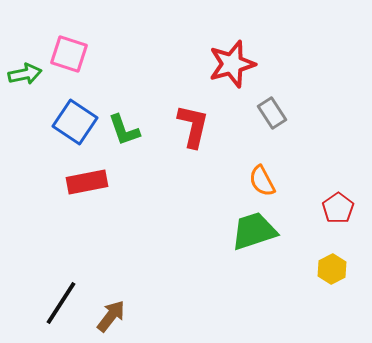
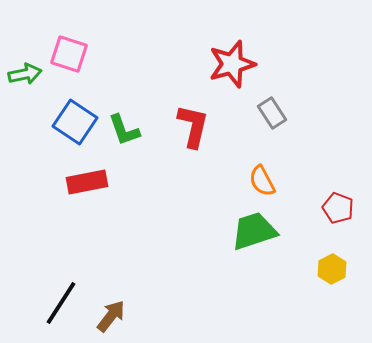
red pentagon: rotated 16 degrees counterclockwise
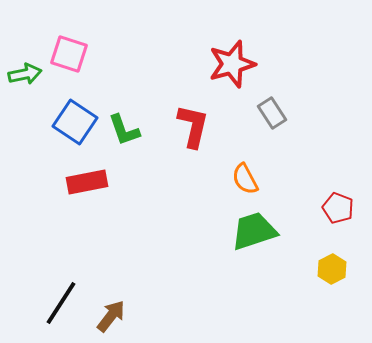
orange semicircle: moved 17 px left, 2 px up
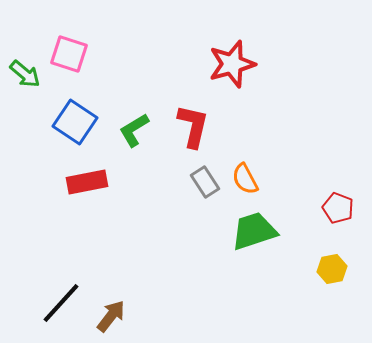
green arrow: rotated 52 degrees clockwise
gray rectangle: moved 67 px left, 69 px down
green L-shape: moved 10 px right; rotated 78 degrees clockwise
yellow hexagon: rotated 16 degrees clockwise
black line: rotated 9 degrees clockwise
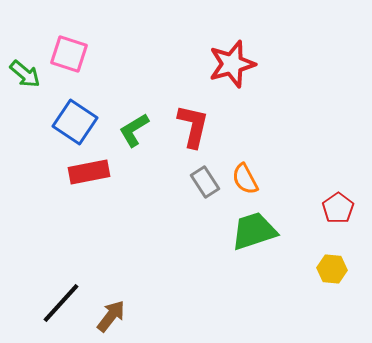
red rectangle: moved 2 px right, 10 px up
red pentagon: rotated 16 degrees clockwise
yellow hexagon: rotated 16 degrees clockwise
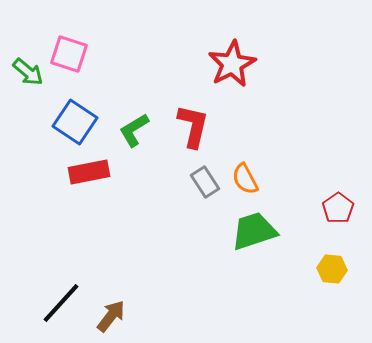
red star: rotated 12 degrees counterclockwise
green arrow: moved 3 px right, 2 px up
